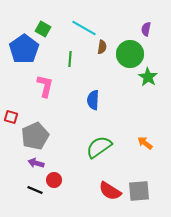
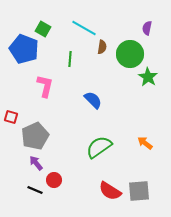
purple semicircle: moved 1 px right, 1 px up
blue pentagon: rotated 16 degrees counterclockwise
blue semicircle: rotated 132 degrees clockwise
purple arrow: rotated 35 degrees clockwise
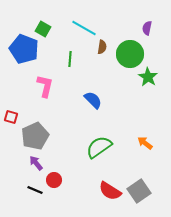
gray square: rotated 30 degrees counterclockwise
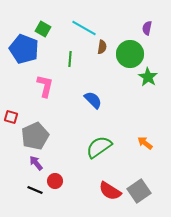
red circle: moved 1 px right, 1 px down
